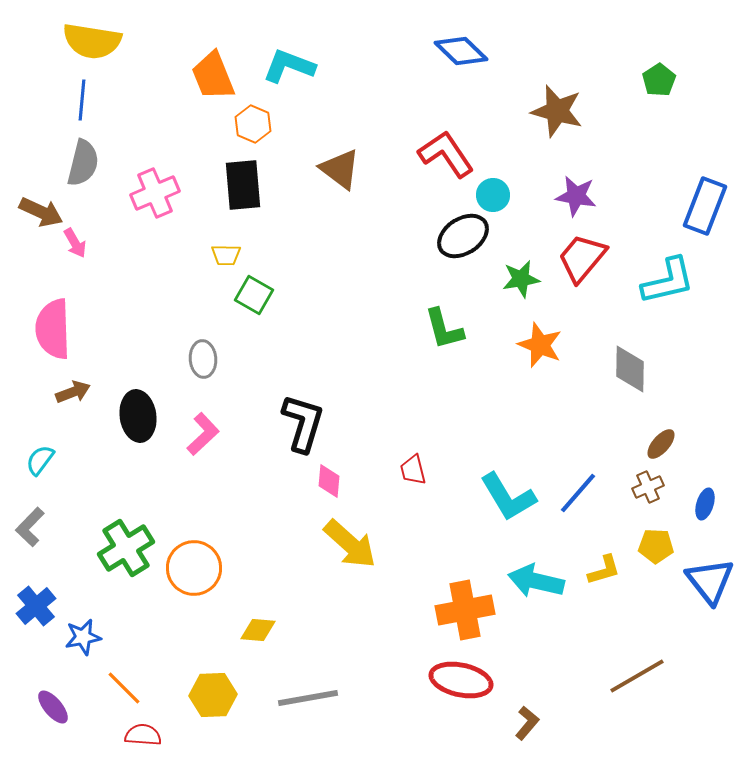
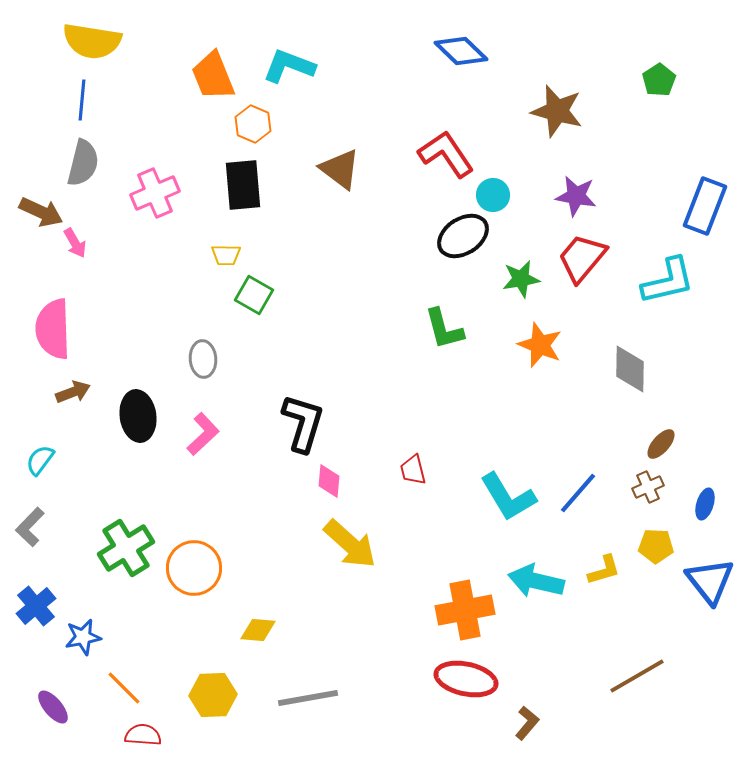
red ellipse at (461, 680): moved 5 px right, 1 px up
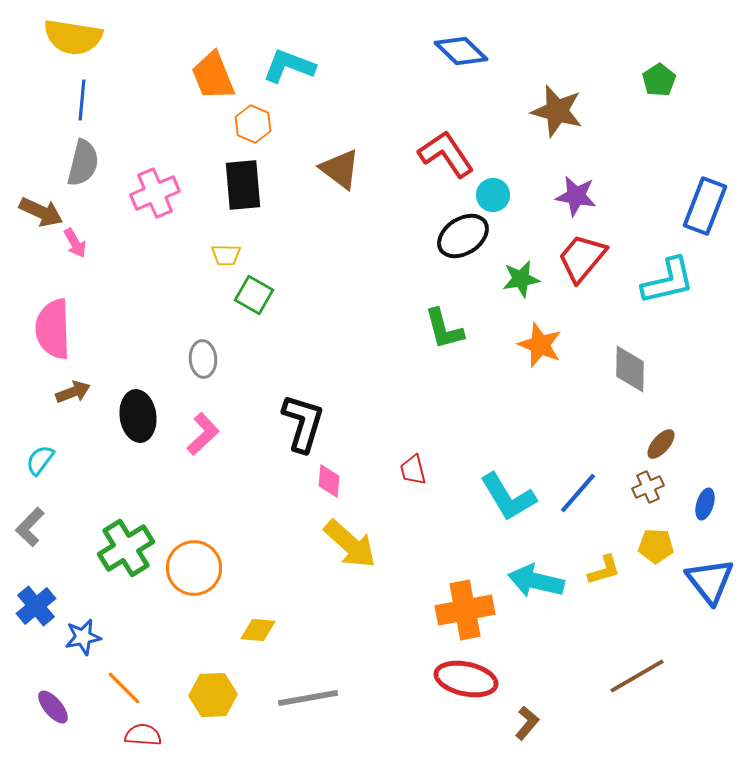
yellow semicircle at (92, 41): moved 19 px left, 4 px up
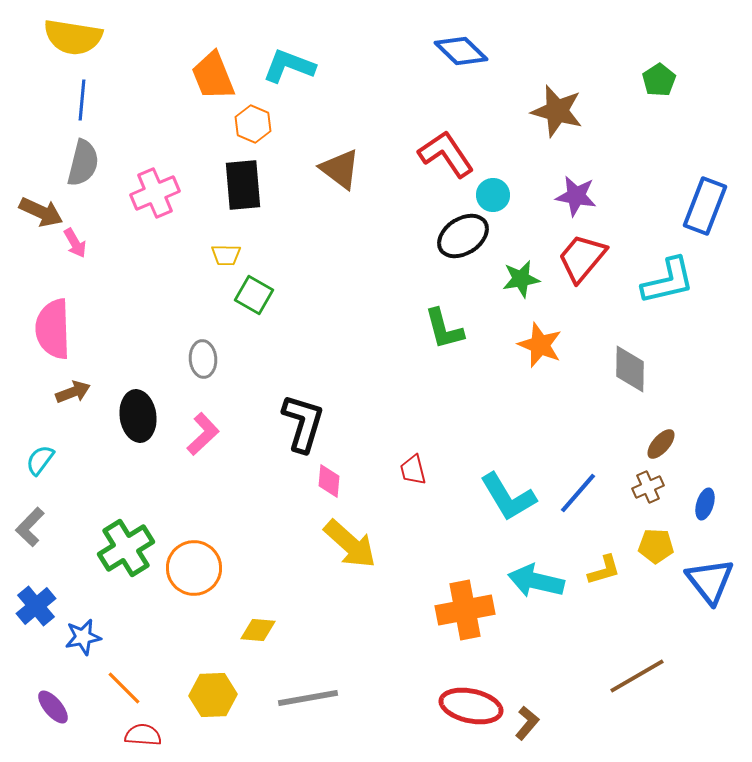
red ellipse at (466, 679): moved 5 px right, 27 px down
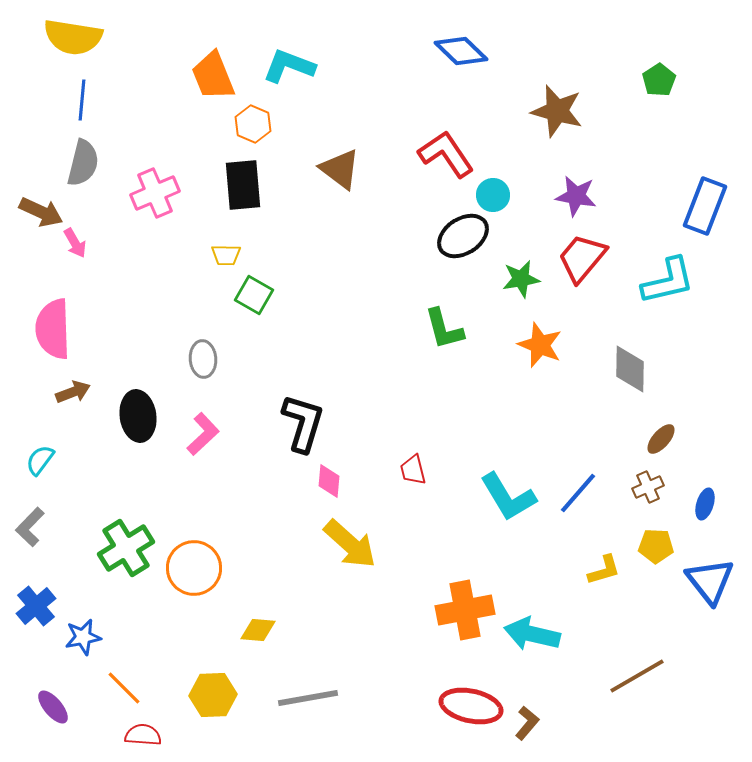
brown ellipse at (661, 444): moved 5 px up
cyan arrow at (536, 581): moved 4 px left, 53 px down
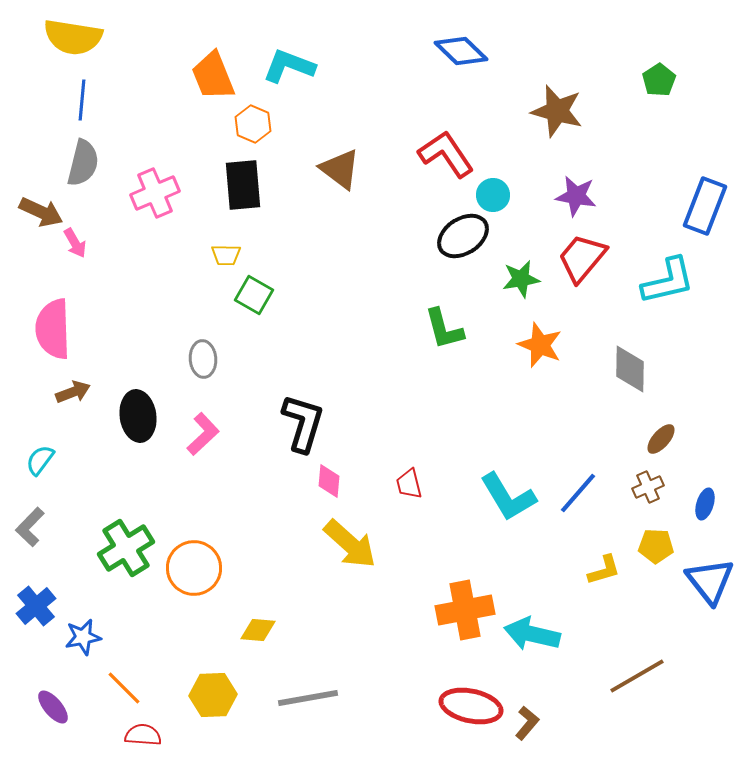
red trapezoid at (413, 470): moved 4 px left, 14 px down
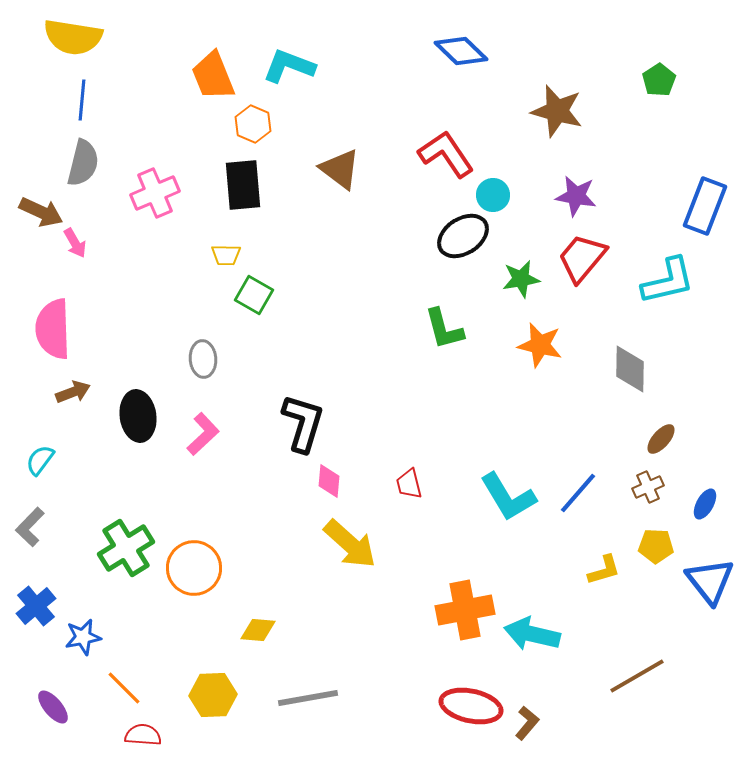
orange star at (540, 345): rotated 9 degrees counterclockwise
blue ellipse at (705, 504): rotated 12 degrees clockwise
